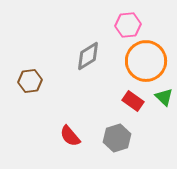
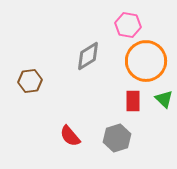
pink hexagon: rotated 15 degrees clockwise
green triangle: moved 2 px down
red rectangle: rotated 55 degrees clockwise
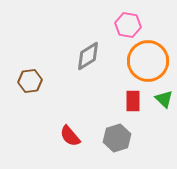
orange circle: moved 2 px right
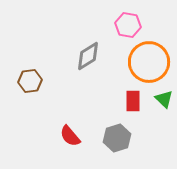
orange circle: moved 1 px right, 1 px down
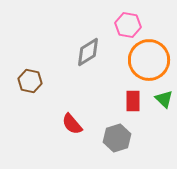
gray diamond: moved 4 px up
orange circle: moved 2 px up
brown hexagon: rotated 20 degrees clockwise
red semicircle: moved 2 px right, 12 px up
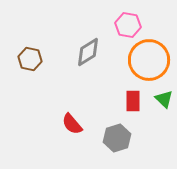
brown hexagon: moved 22 px up
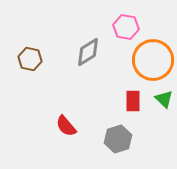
pink hexagon: moved 2 px left, 2 px down
orange circle: moved 4 px right
red semicircle: moved 6 px left, 2 px down
gray hexagon: moved 1 px right, 1 px down
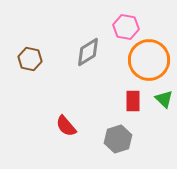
orange circle: moved 4 px left
